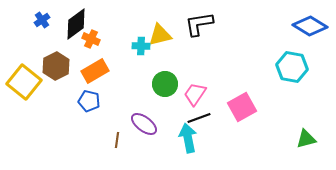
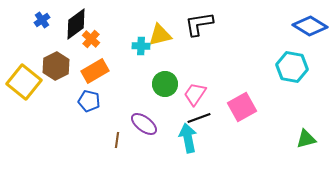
orange cross: rotated 18 degrees clockwise
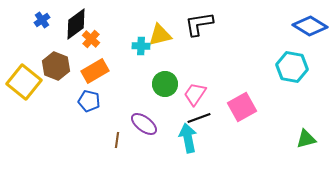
brown hexagon: rotated 12 degrees counterclockwise
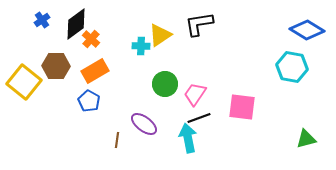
blue diamond: moved 3 px left, 4 px down
yellow triangle: rotated 20 degrees counterclockwise
brown hexagon: rotated 20 degrees counterclockwise
blue pentagon: rotated 15 degrees clockwise
pink square: rotated 36 degrees clockwise
